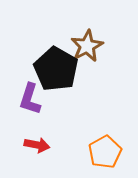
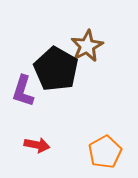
purple L-shape: moved 7 px left, 8 px up
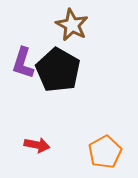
brown star: moved 15 px left, 21 px up; rotated 16 degrees counterclockwise
black pentagon: moved 2 px right, 1 px down
purple L-shape: moved 28 px up
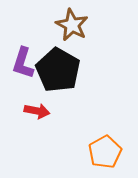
red arrow: moved 34 px up
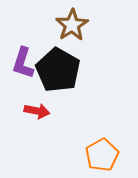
brown star: rotated 12 degrees clockwise
orange pentagon: moved 3 px left, 3 px down
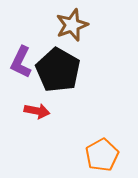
brown star: rotated 12 degrees clockwise
purple L-shape: moved 2 px left, 1 px up; rotated 8 degrees clockwise
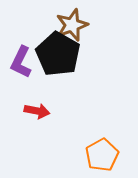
black pentagon: moved 16 px up
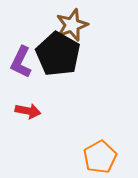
red arrow: moved 9 px left
orange pentagon: moved 2 px left, 2 px down
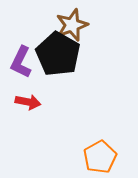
red arrow: moved 9 px up
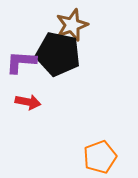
black pentagon: rotated 18 degrees counterclockwise
purple L-shape: rotated 68 degrees clockwise
orange pentagon: rotated 8 degrees clockwise
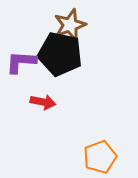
brown star: moved 2 px left
black pentagon: moved 2 px right
red arrow: moved 15 px right
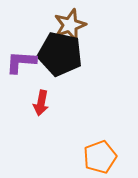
red arrow: moved 2 px left, 1 px down; rotated 90 degrees clockwise
